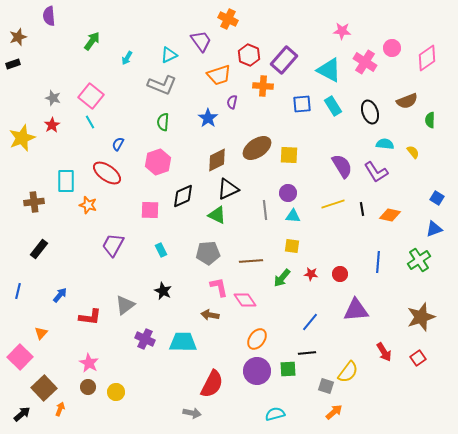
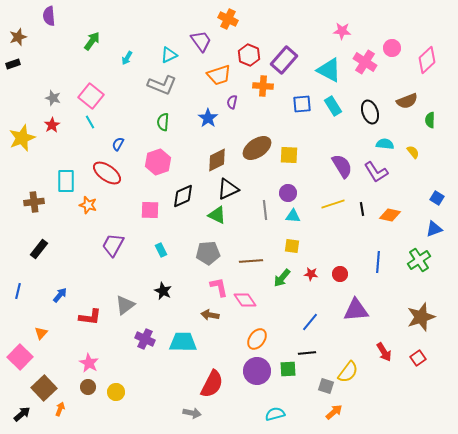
pink diamond at (427, 58): moved 2 px down; rotated 8 degrees counterclockwise
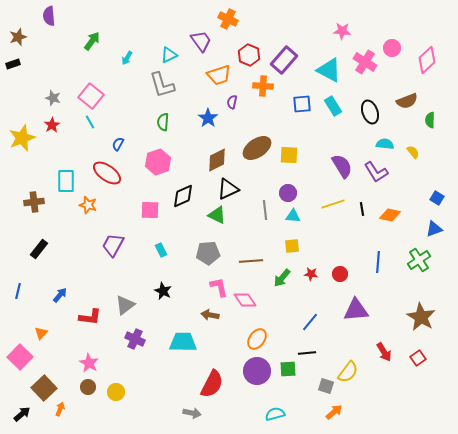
gray L-shape at (162, 85): rotated 52 degrees clockwise
yellow square at (292, 246): rotated 14 degrees counterclockwise
brown star at (421, 317): rotated 24 degrees counterclockwise
purple cross at (145, 339): moved 10 px left
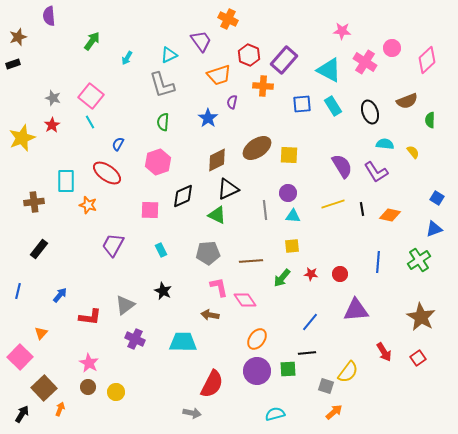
black arrow at (22, 414): rotated 18 degrees counterclockwise
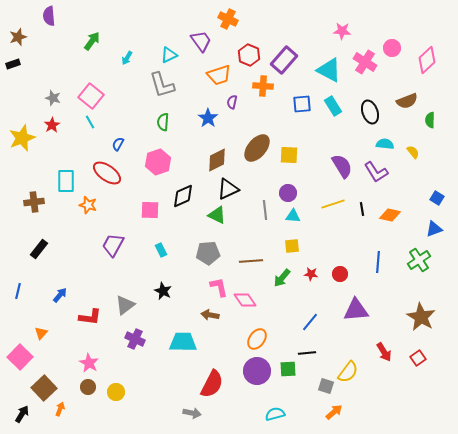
brown ellipse at (257, 148): rotated 16 degrees counterclockwise
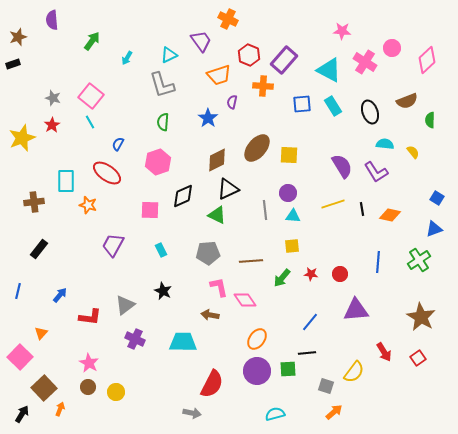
purple semicircle at (49, 16): moved 3 px right, 4 px down
yellow semicircle at (348, 372): moved 6 px right
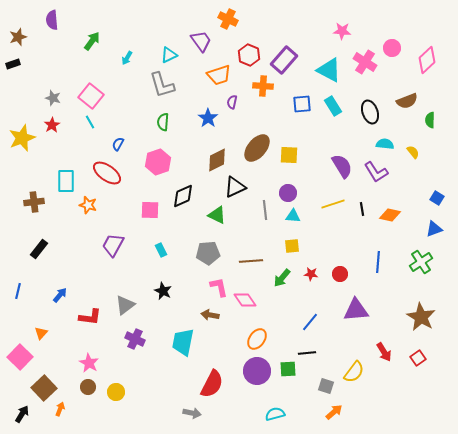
black triangle at (228, 189): moved 7 px right, 2 px up
green cross at (419, 260): moved 2 px right, 2 px down
cyan trapezoid at (183, 342): rotated 80 degrees counterclockwise
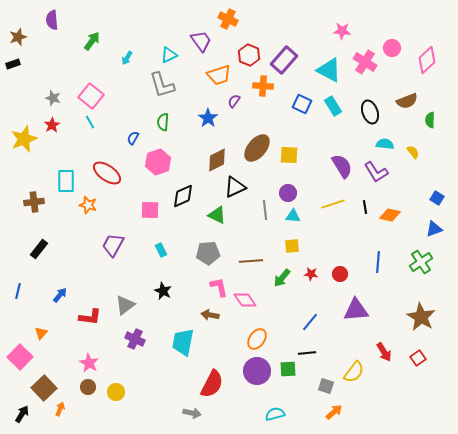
purple semicircle at (232, 102): moved 2 px right, 1 px up; rotated 24 degrees clockwise
blue square at (302, 104): rotated 30 degrees clockwise
yellow star at (22, 138): moved 2 px right, 1 px down
blue semicircle at (118, 144): moved 15 px right, 6 px up
black line at (362, 209): moved 3 px right, 2 px up
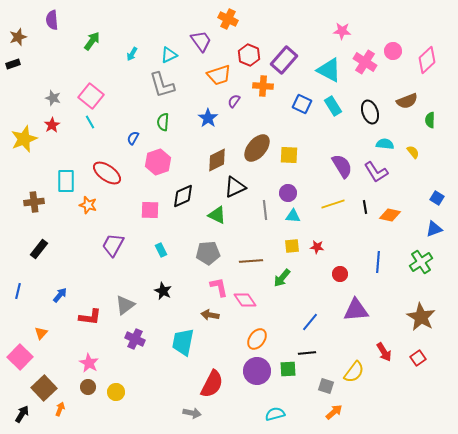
pink circle at (392, 48): moved 1 px right, 3 px down
cyan arrow at (127, 58): moved 5 px right, 4 px up
red star at (311, 274): moved 6 px right, 27 px up
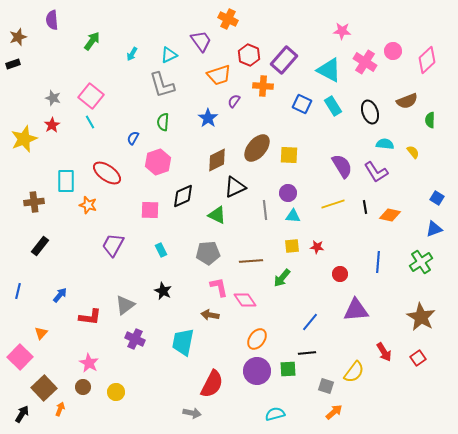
black rectangle at (39, 249): moved 1 px right, 3 px up
brown circle at (88, 387): moved 5 px left
